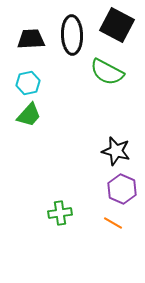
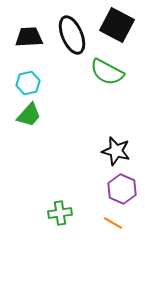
black ellipse: rotated 21 degrees counterclockwise
black trapezoid: moved 2 px left, 2 px up
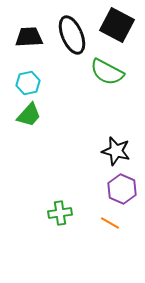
orange line: moved 3 px left
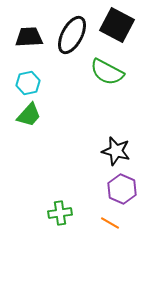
black ellipse: rotated 51 degrees clockwise
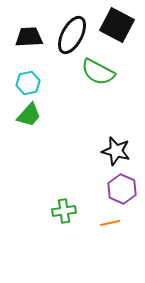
green semicircle: moved 9 px left
green cross: moved 4 px right, 2 px up
orange line: rotated 42 degrees counterclockwise
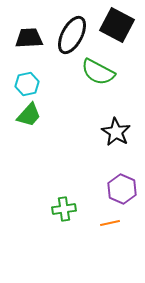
black trapezoid: moved 1 px down
cyan hexagon: moved 1 px left, 1 px down
black star: moved 19 px up; rotated 16 degrees clockwise
green cross: moved 2 px up
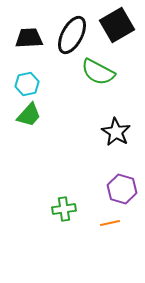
black square: rotated 32 degrees clockwise
purple hexagon: rotated 8 degrees counterclockwise
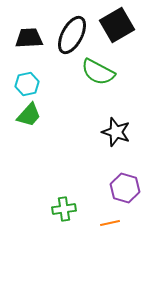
black star: rotated 12 degrees counterclockwise
purple hexagon: moved 3 px right, 1 px up
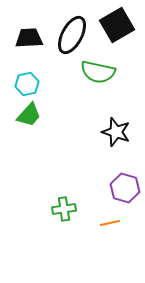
green semicircle: rotated 16 degrees counterclockwise
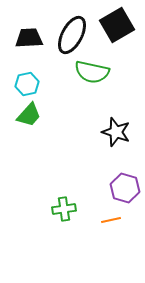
green semicircle: moved 6 px left
orange line: moved 1 px right, 3 px up
